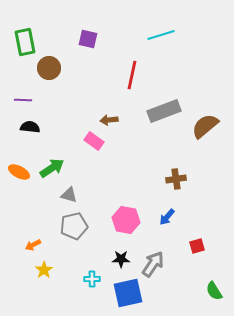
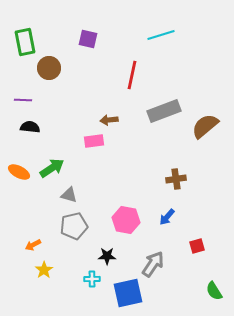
pink rectangle: rotated 42 degrees counterclockwise
black star: moved 14 px left, 3 px up
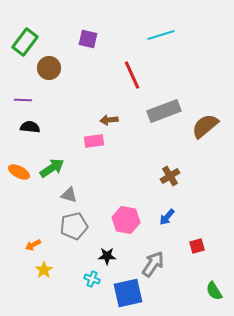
green rectangle: rotated 48 degrees clockwise
red line: rotated 36 degrees counterclockwise
brown cross: moved 6 px left, 3 px up; rotated 24 degrees counterclockwise
cyan cross: rotated 21 degrees clockwise
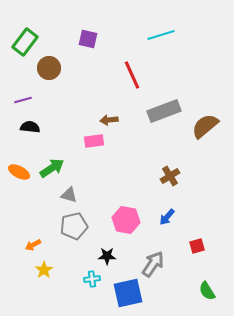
purple line: rotated 18 degrees counterclockwise
cyan cross: rotated 28 degrees counterclockwise
green semicircle: moved 7 px left
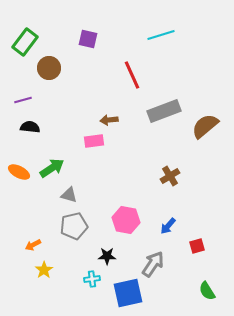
blue arrow: moved 1 px right, 9 px down
